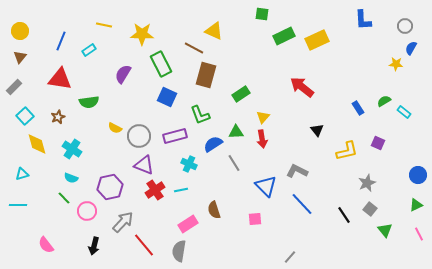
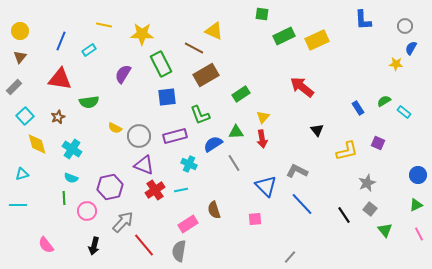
brown rectangle at (206, 75): rotated 45 degrees clockwise
blue square at (167, 97): rotated 30 degrees counterclockwise
green line at (64, 198): rotated 40 degrees clockwise
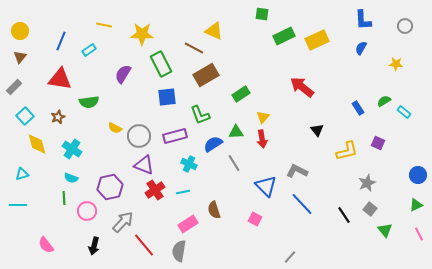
blue semicircle at (411, 48): moved 50 px left
cyan line at (181, 190): moved 2 px right, 2 px down
pink square at (255, 219): rotated 32 degrees clockwise
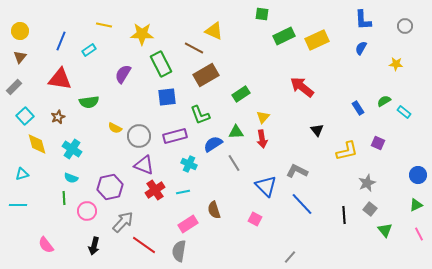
black line at (344, 215): rotated 30 degrees clockwise
red line at (144, 245): rotated 15 degrees counterclockwise
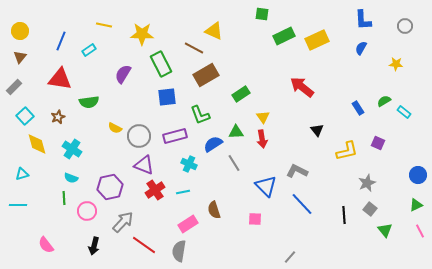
yellow triangle at (263, 117): rotated 16 degrees counterclockwise
pink square at (255, 219): rotated 24 degrees counterclockwise
pink line at (419, 234): moved 1 px right, 3 px up
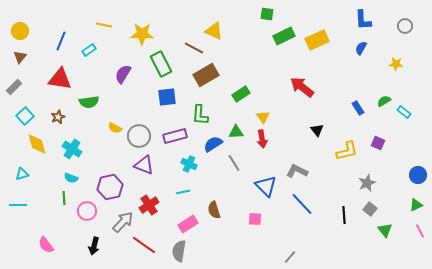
green square at (262, 14): moved 5 px right
green L-shape at (200, 115): rotated 25 degrees clockwise
red cross at (155, 190): moved 6 px left, 15 px down
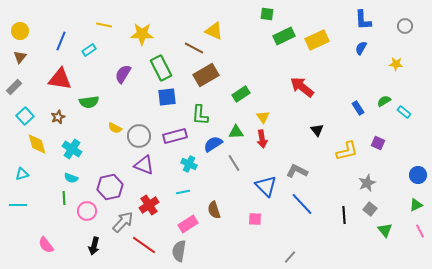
green rectangle at (161, 64): moved 4 px down
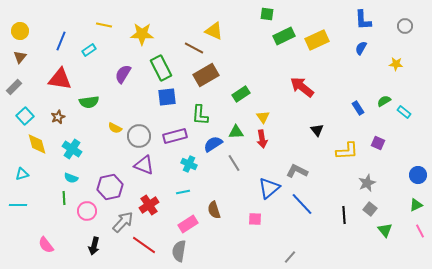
yellow L-shape at (347, 151): rotated 10 degrees clockwise
blue triangle at (266, 186): moved 3 px right, 2 px down; rotated 35 degrees clockwise
